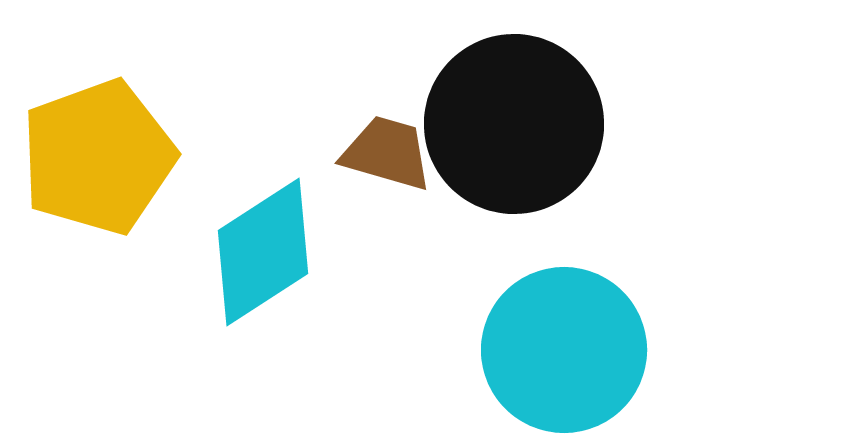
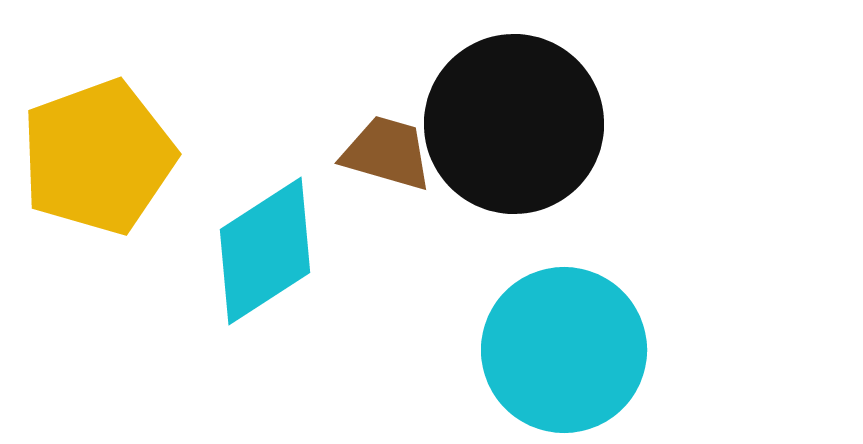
cyan diamond: moved 2 px right, 1 px up
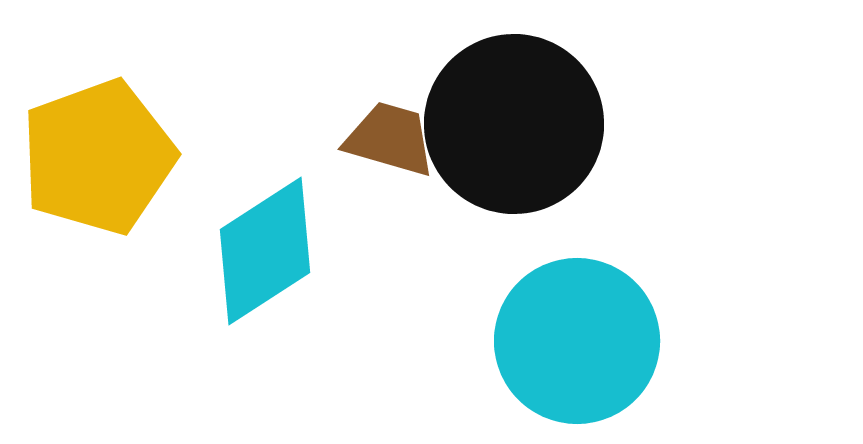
brown trapezoid: moved 3 px right, 14 px up
cyan circle: moved 13 px right, 9 px up
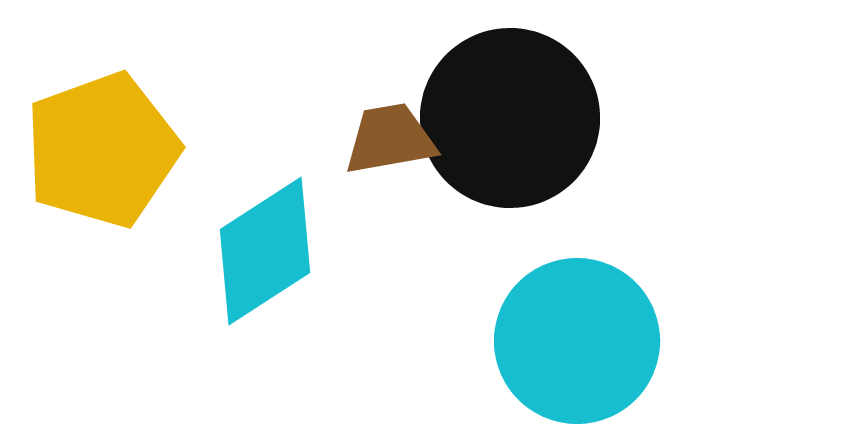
black circle: moved 4 px left, 6 px up
brown trapezoid: rotated 26 degrees counterclockwise
yellow pentagon: moved 4 px right, 7 px up
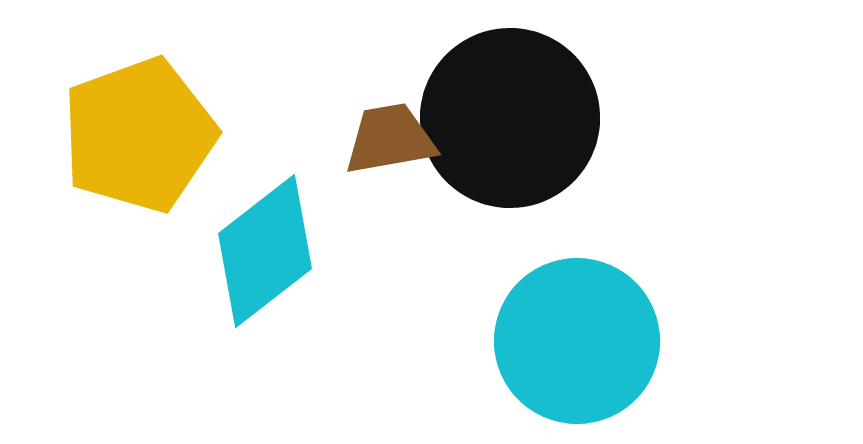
yellow pentagon: moved 37 px right, 15 px up
cyan diamond: rotated 5 degrees counterclockwise
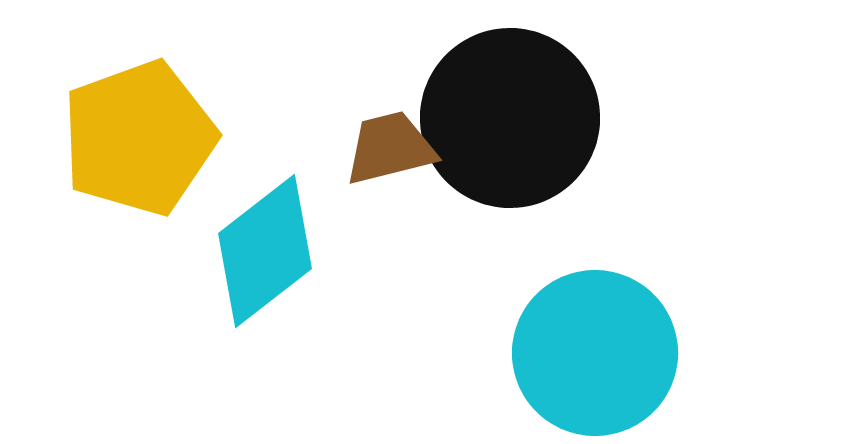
yellow pentagon: moved 3 px down
brown trapezoid: moved 9 px down; rotated 4 degrees counterclockwise
cyan circle: moved 18 px right, 12 px down
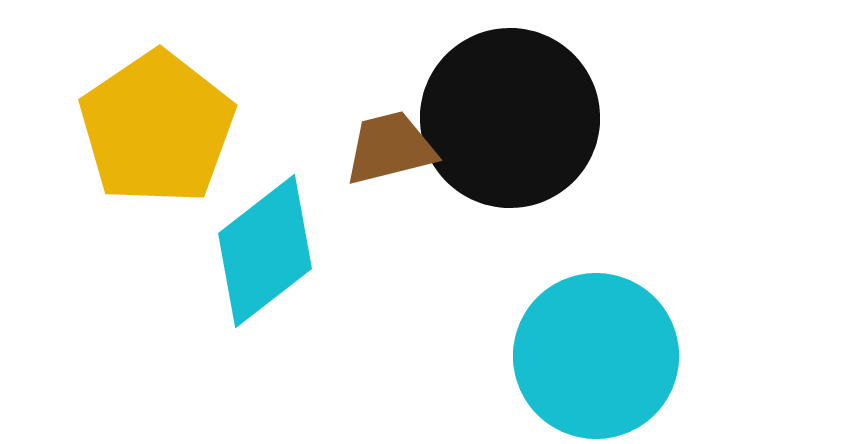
yellow pentagon: moved 18 px right, 10 px up; rotated 14 degrees counterclockwise
cyan circle: moved 1 px right, 3 px down
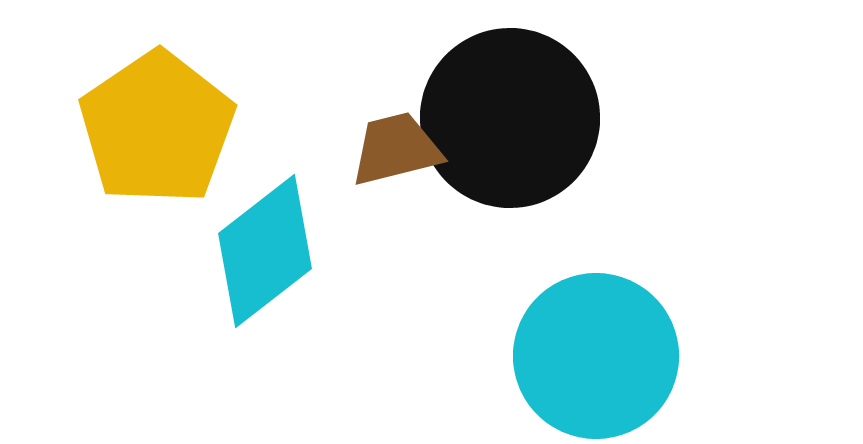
brown trapezoid: moved 6 px right, 1 px down
